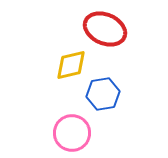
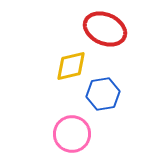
yellow diamond: moved 1 px down
pink circle: moved 1 px down
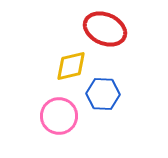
blue hexagon: rotated 12 degrees clockwise
pink circle: moved 13 px left, 18 px up
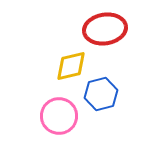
red ellipse: rotated 33 degrees counterclockwise
blue hexagon: moved 2 px left; rotated 16 degrees counterclockwise
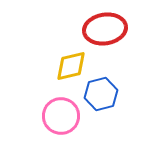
pink circle: moved 2 px right
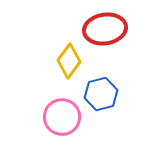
yellow diamond: moved 2 px left, 5 px up; rotated 40 degrees counterclockwise
pink circle: moved 1 px right, 1 px down
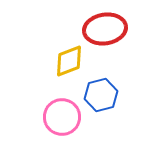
yellow diamond: rotated 32 degrees clockwise
blue hexagon: moved 1 px down
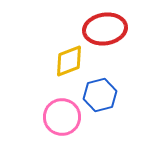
blue hexagon: moved 1 px left
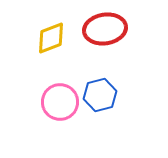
yellow diamond: moved 18 px left, 23 px up
pink circle: moved 2 px left, 15 px up
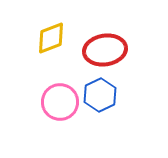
red ellipse: moved 21 px down
blue hexagon: rotated 12 degrees counterclockwise
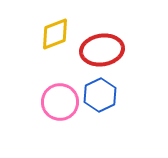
yellow diamond: moved 4 px right, 4 px up
red ellipse: moved 3 px left
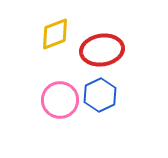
pink circle: moved 2 px up
